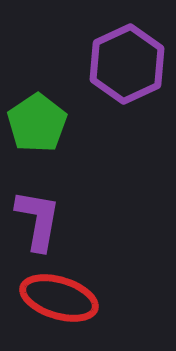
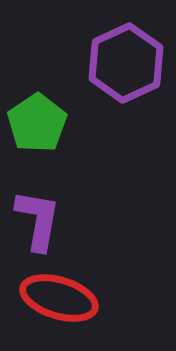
purple hexagon: moved 1 px left, 1 px up
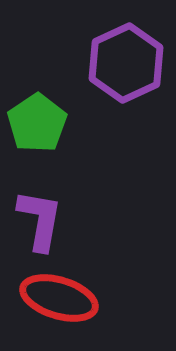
purple L-shape: moved 2 px right
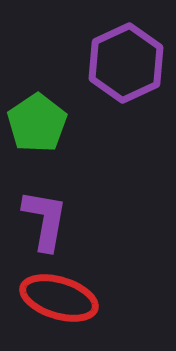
purple L-shape: moved 5 px right
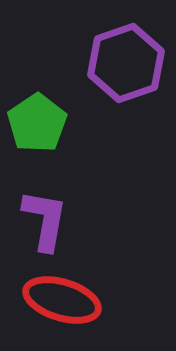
purple hexagon: rotated 6 degrees clockwise
red ellipse: moved 3 px right, 2 px down
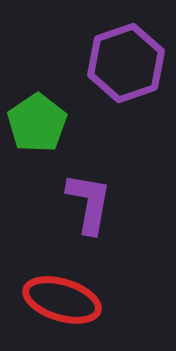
purple L-shape: moved 44 px right, 17 px up
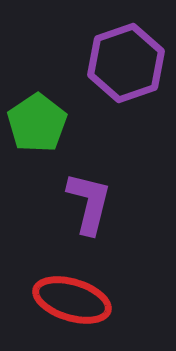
purple L-shape: rotated 4 degrees clockwise
red ellipse: moved 10 px right
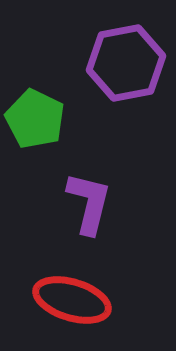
purple hexagon: rotated 8 degrees clockwise
green pentagon: moved 2 px left, 4 px up; rotated 12 degrees counterclockwise
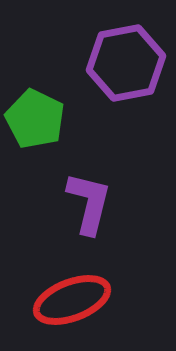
red ellipse: rotated 38 degrees counterclockwise
